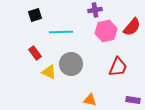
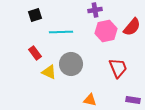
red trapezoid: moved 1 px down; rotated 45 degrees counterclockwise
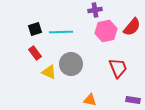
black square: moved 14 px down
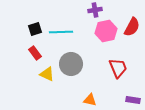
red semicircle: rotated 12 degrees counterclockwise
yellow triangle: moved 2 px left, 2 px down
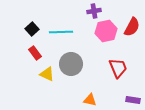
purple cross: moved 1 px left, 1 px down
black square: moved 3 px left; rotated 24 degrees counterclockwise
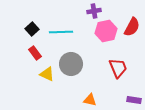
purple rectangle: moved 1 px right
